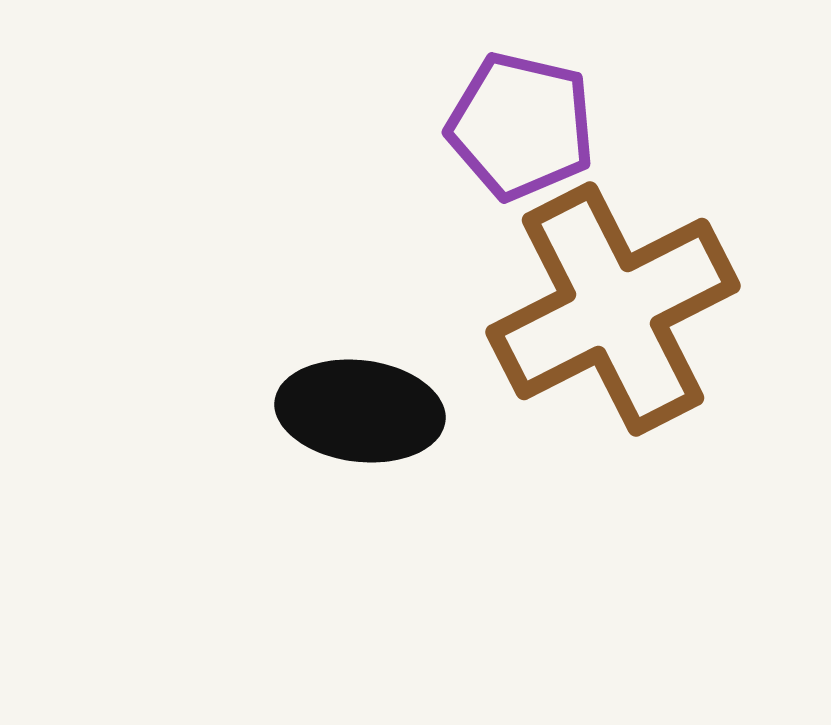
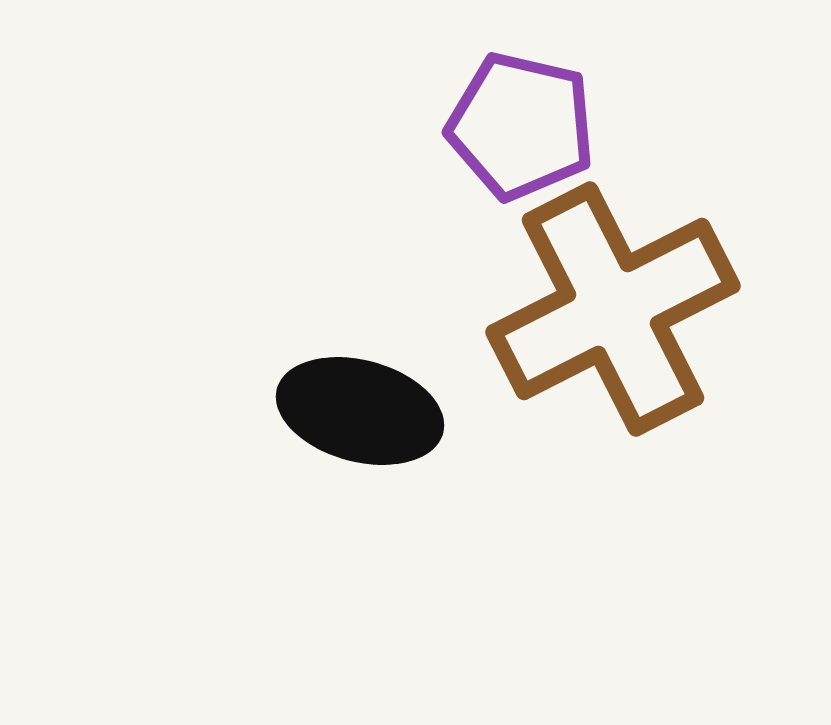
black ellipse: rotated 8 degrees clockwise
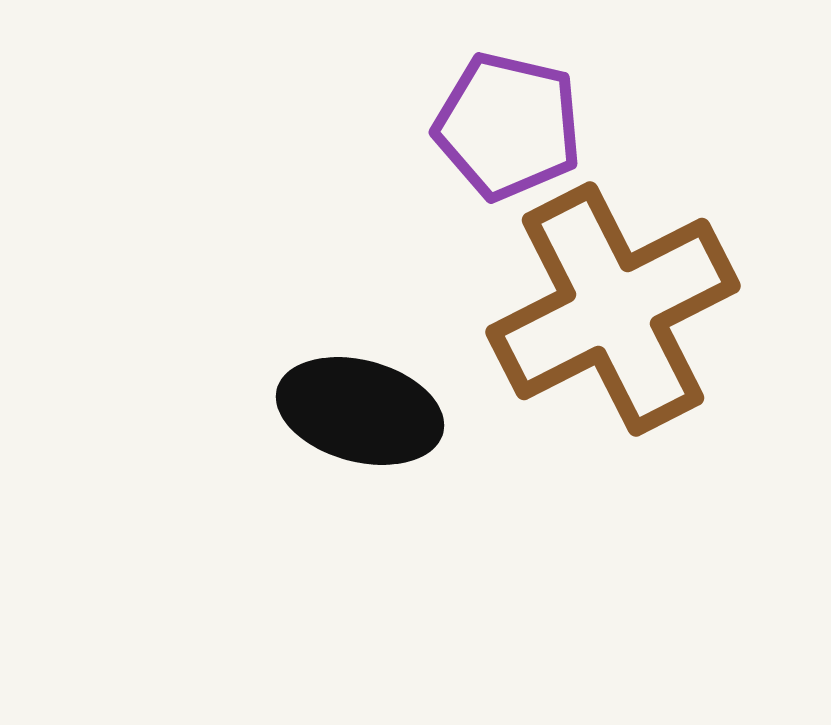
purple pentagon: moved 13 px left
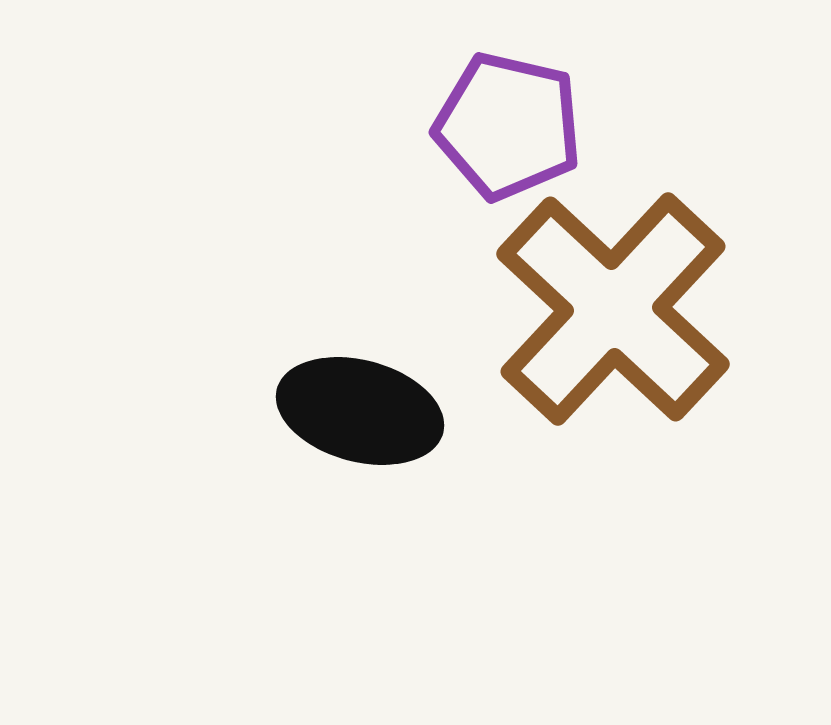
brown cross: rotated 20 degrees counterclockwise
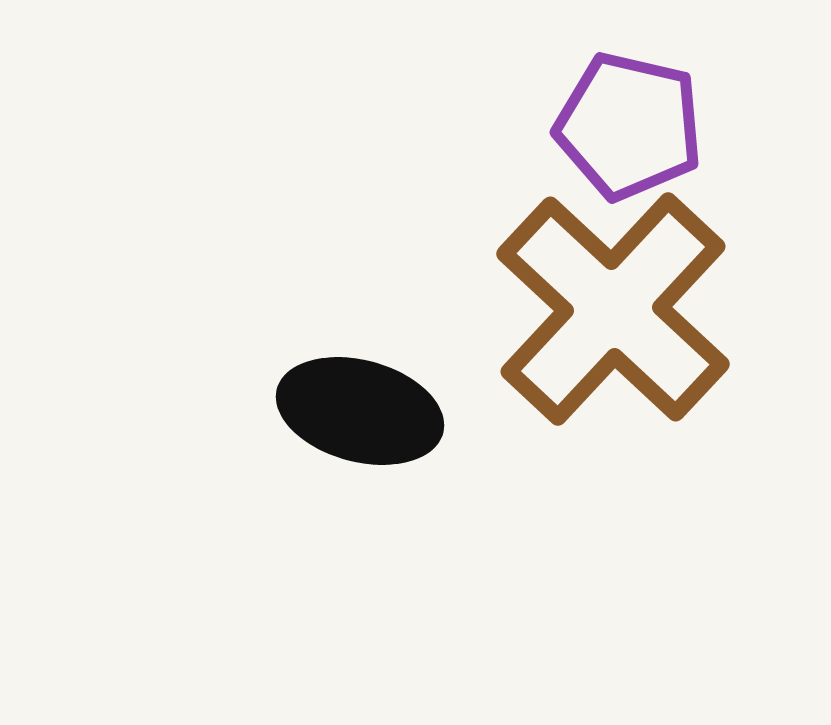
purple pentagon: moved 121 px right
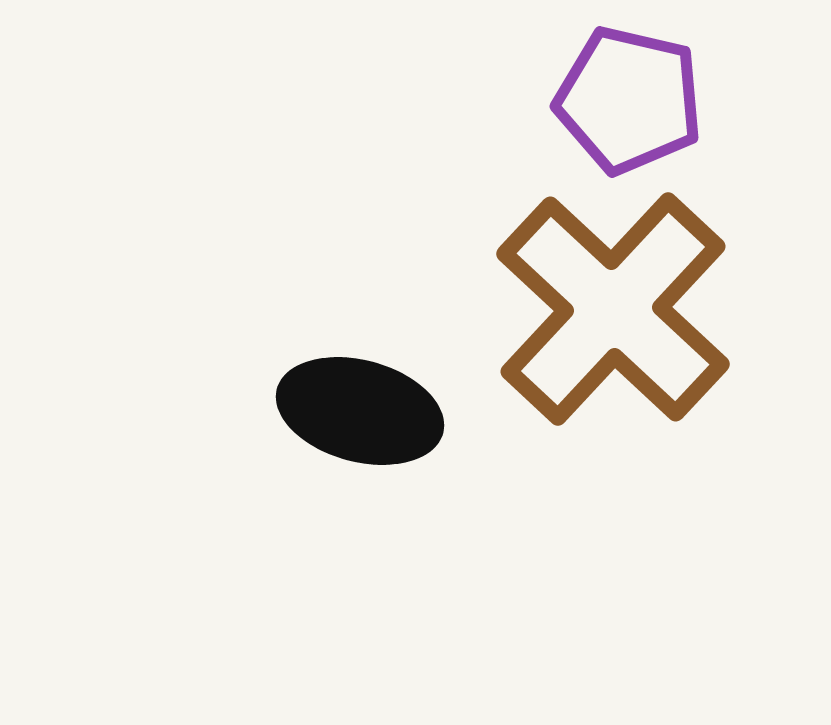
purple pentagon: moved 26 px up
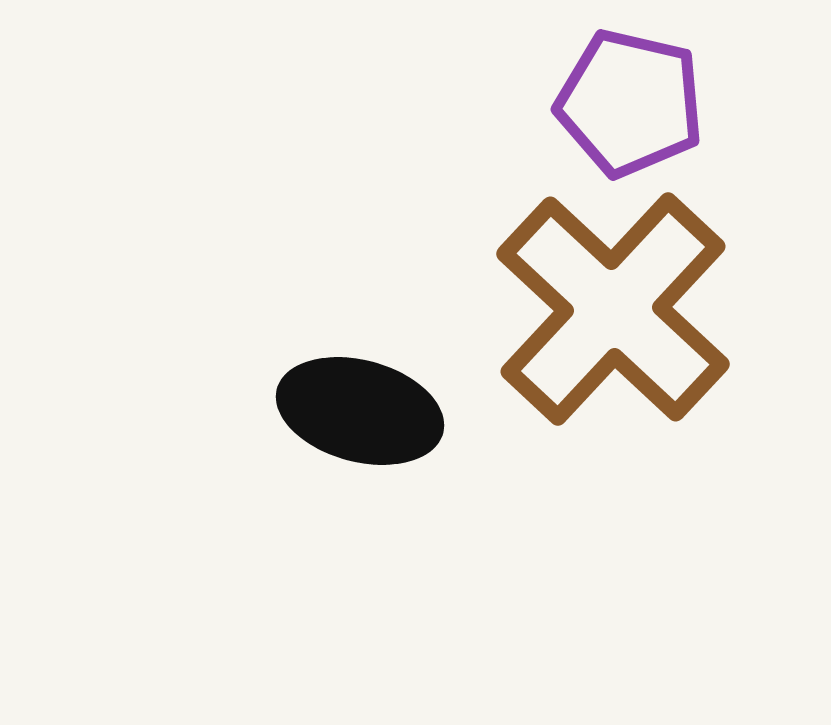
purple pentagon: moved 1 px right, 3 px down
